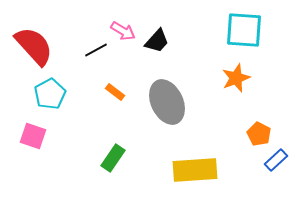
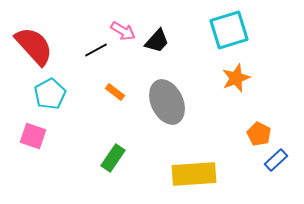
cyan square: moved 15 px left; rotated 21 degrees counterclockwise
yellow rectangle: moved 1 px left, 4 px down
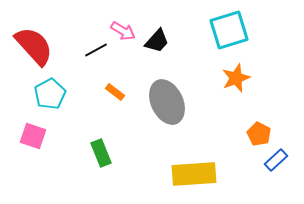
green rectangle: moved 12 px left, 5 px up; rotated 56 degrees counterclockwise
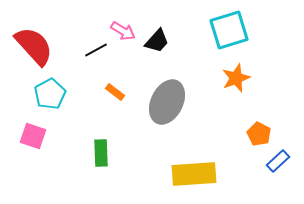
gray ellipse: rotated 51 degrees clockwise
green rectangle: rotated 20 degrees clockwise
blue rectangle: moved 2 px right, 1 px down
